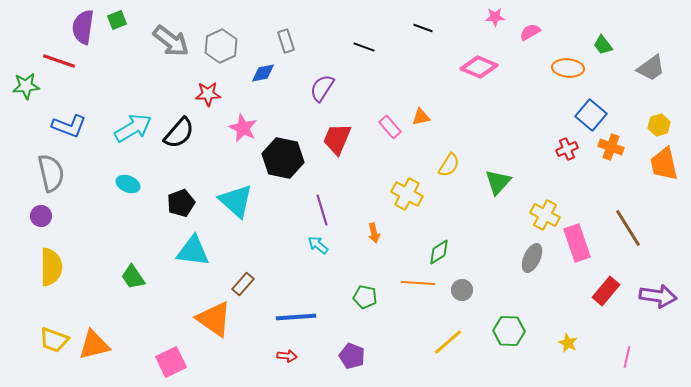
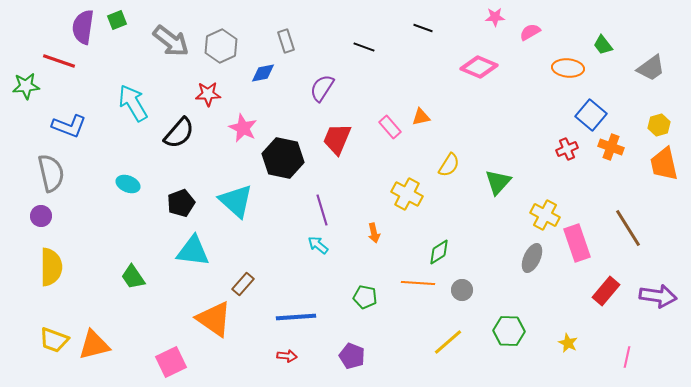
cyan arrow at (133, 128): moved 25 px up; rotated 90 degrees counterclockwise
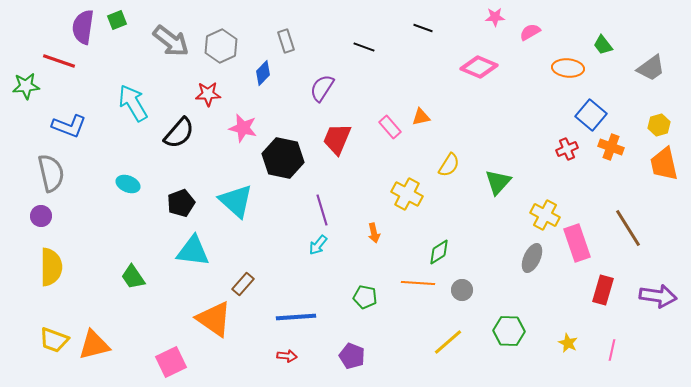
blue diamond at (263, 73): rotated 35 degrees counterclockwise
pink star at (243, 128): rotated 12 degrees counterclockwise
cyan arrow at (318, 245): rotated 90 degrees counterclockwise
red rectangle at (606, 291): moved 3 px left, 1 px up; rotated 24 degrees counterclockwise
pink line at (627, 357): moved 15 px left, 7 px up
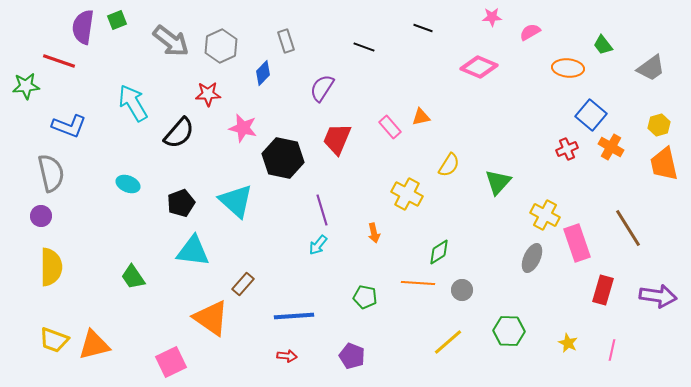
pink star at (495, 17): moved 3 px left
orange cross at (611, 147): rotated 10 degrees clockwise
blue line at (296, 317): moved 2 px left, 1 px up
orange triangle at (214, 319): moved 3 px left, 1 px up
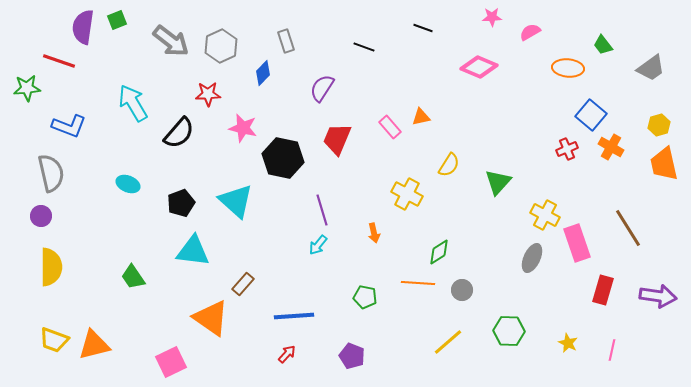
green star at (26, 86): moved 1 px right, 2 px down
red arrow at (287, 356): moved 2 px up; rotated 54 degrees counterclockwise
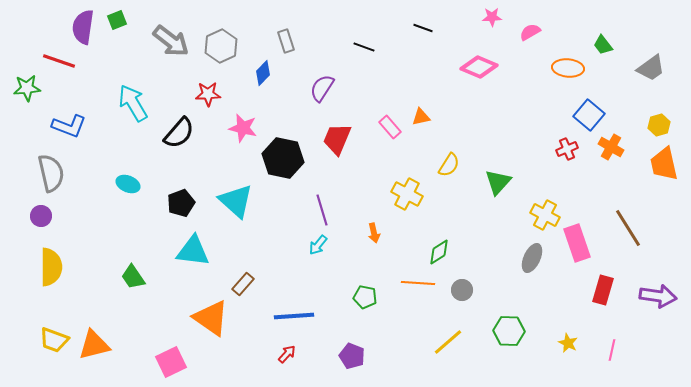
blue square at (591, 115): moved 2 px left
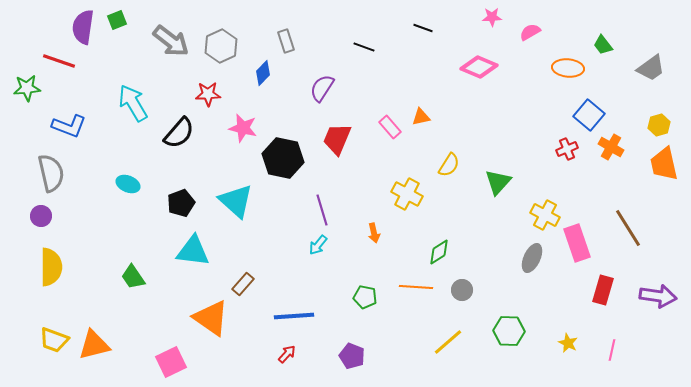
orange line at (418, 283): moved 2 px left, 4 px down
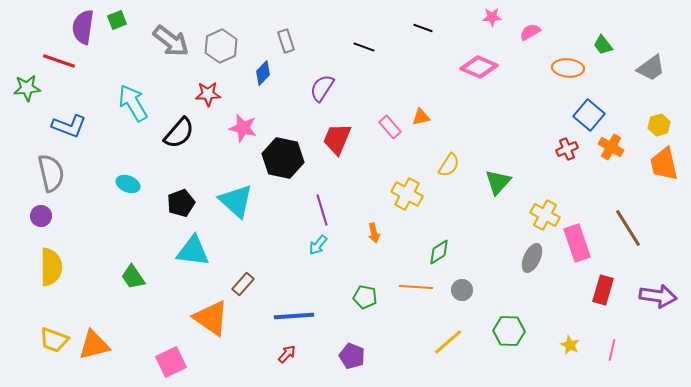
yellow star at (568, 343): moved 2 px right, 2 px down
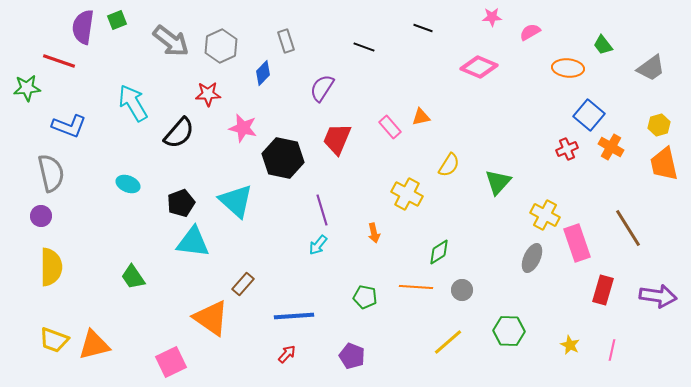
cyan triangle at (193, 251): moved 9 px up
